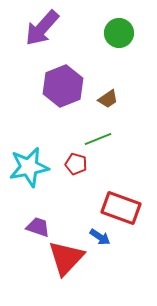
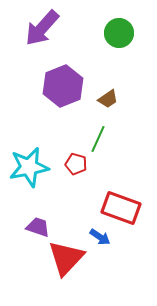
green line: rotated 44 degrees counterclockwise
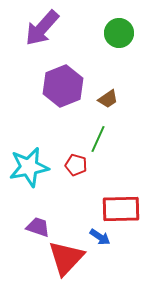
red pentagon: moved 1 px down
red rectangle: moved 1 px down; rotated 21 degrees counterclockwise
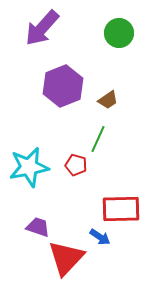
brown trapezoid: moved 1 px down
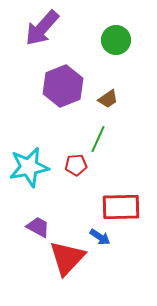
green circle: moved 3 px left, 7 px down
brown trapezoid: moved 1 px up
red pentagon: rotated 20 degrees counterclockwise
red rectangle: moved 2 px up
purple trapezoid: rotated 10 degrees clockwise
red triangle: moved 1 px right
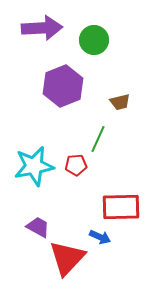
purple arrow: rotated 135 degrees counterclockwise
green circle: moved 22 px left
brown trapezoid: moved 12 px right, 3 px down; rotated 20 degrees clockwise
cyan star: moved 5 px right, 1 px up
blue arrow: rotated 10 degrees counterclockwise
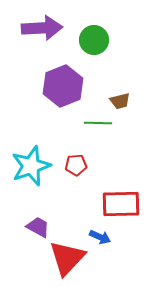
brown trapezoid: moved 1 px up
green line: moved 16 px up; rotated 68 degrees clockwise
cyan star: moved 3 px left; rotated 9 degrees counterclockwise
red rectangle: moved 3 px up
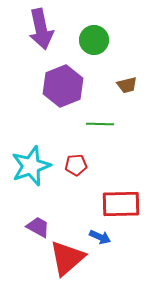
purple arrow: moved 1 px left, 1 px down; rotated 81 degrees clockwise
brown trapezoid: moved 7 px right, 16 px up
green line: moved 2 px right, 1 px down
red triangle: rotated 6 degrees clockwise
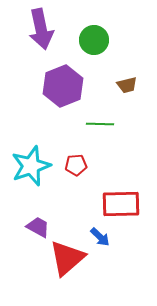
blue arrow: rotated 20 degrees clockwise
